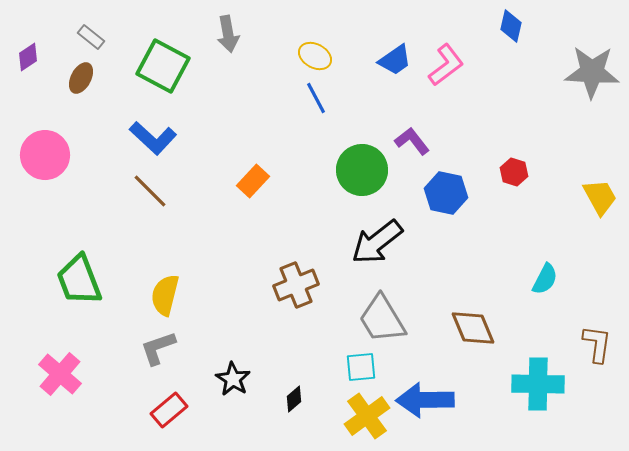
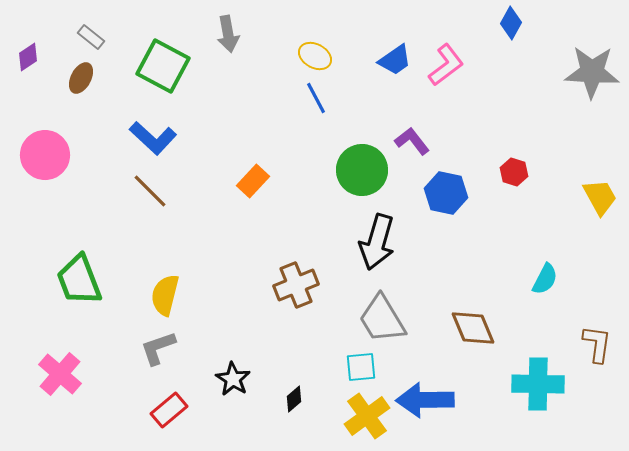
blue diamond: moved 3 px up; rotated 16 degrees clockwise
black arrow: rotated 36 degrees counterclockwise
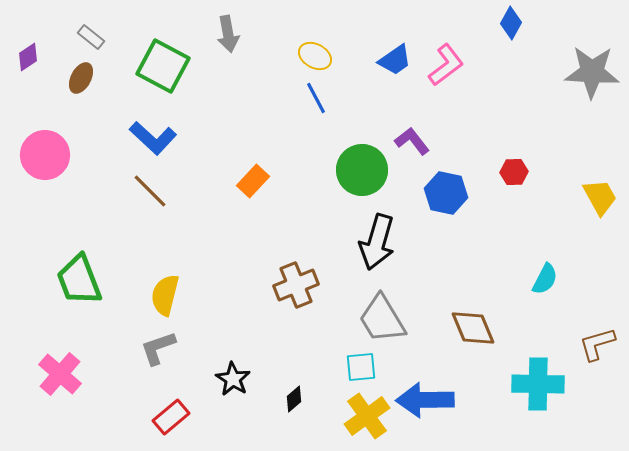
red hexagon: rotated 20 degrees counterclockwise
brown L-shape: rotated 114 degrees counterclockwise
red rectangle: moved 2 px right, 7 px down
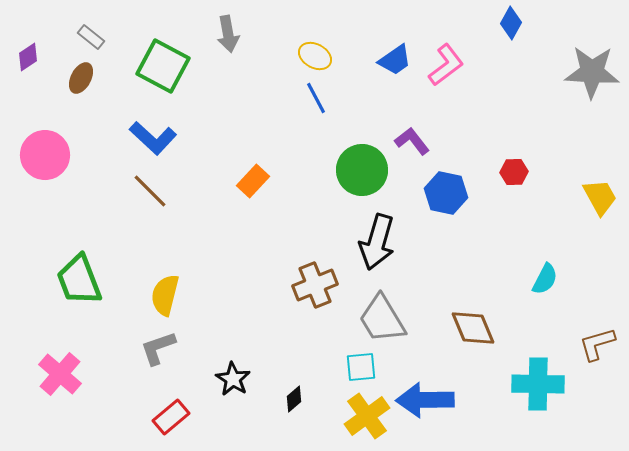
brown cross: moved 19 px right
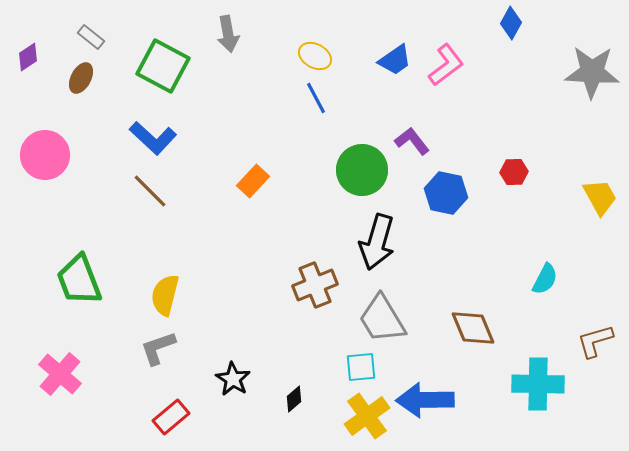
brown L-shape: moved 2 px left, 3 px up
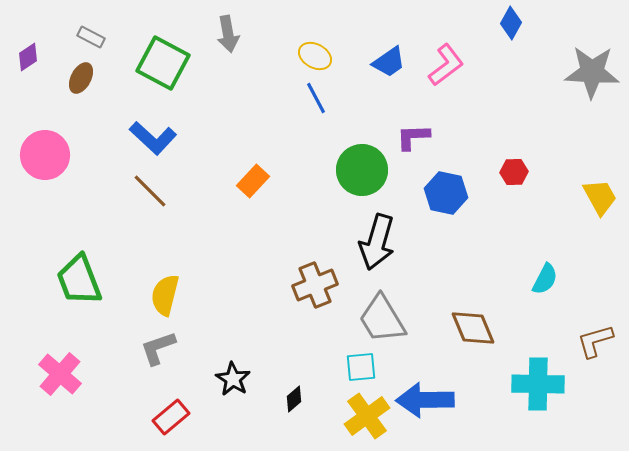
gray rectangle: rotated 12 degrees counterclockwise
blue trapezoid: moved 6 px left, 2 px down
green square: moved 3 px up
purple L-shape: moved 1 px right, 4 px up; rotated 54 degrees counterclockwise
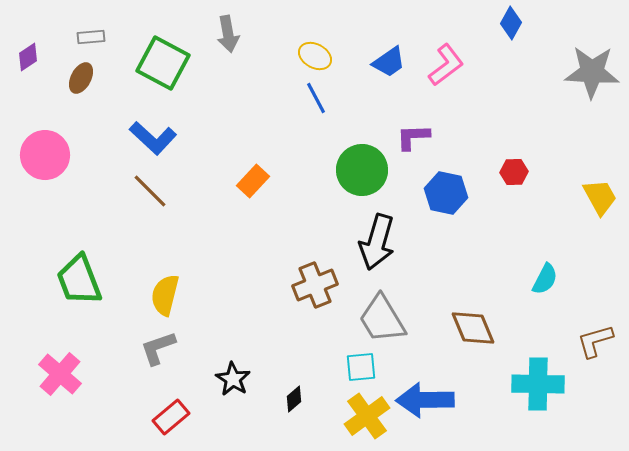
gray rectangle: rotated 32 degrees counterclockwise
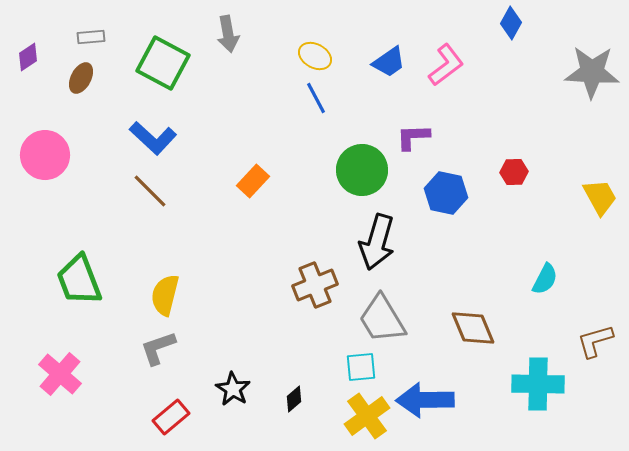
black star: moved 10 px down
